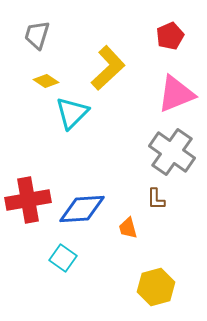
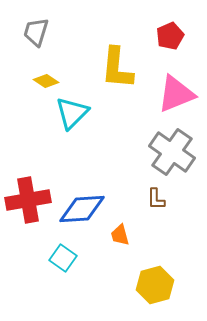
gray trapezoid: moved 1 px left, 3 px up
yellow L-shape: moved 9 px right; rotated 138 degrees clockwise
orange trapezoid: moved 8 px left, 7 px down
yellow hexagon: moved 1 px left, 2 px up
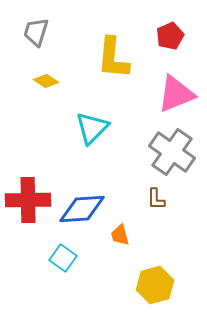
yellow L-shape: moved 4 px left, 10 px up
cyan triangle: moved 20 px right, 15 px down
red cross: rotated 9 degrees clockwise
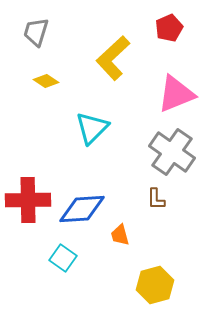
red pentagon: moved 1 px left, 8 px up
yellow L-shape: rotated 42 degrees clockwise
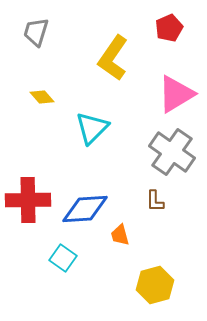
yellow L-shape: rotated 12 degrees counterclockwise
yellow diamond: moved 4 px left, 16 px down; rotated 15 degrees clockwise
pink triangle: rotated 9 degrees counterclockwise
brown L-shape: moved 1 px left, 2 px down
blue diamond: moved 3 px right
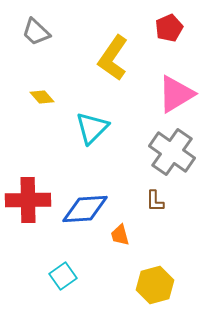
gray trapezoid: rotated 64 degrees counterclockwise
cyan square: moved 18 px down; rotated 20 degrees clockwise
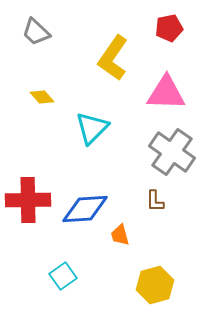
red pentagon: rotated 12 degrees clockwise
pink triangle: moved 10 px left, 1 px up; rotated 33 degrees clockwise
